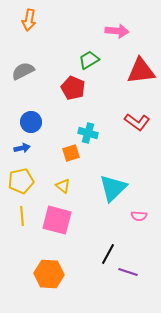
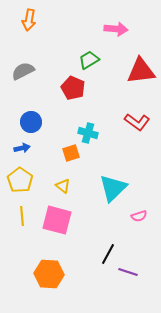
pink arrow: moved 1 px left, 2 px up
yellow pentagon: moved 1 px left, 1 px up; rotated 25 degrees counterclockwise
pink semicircle: rotated 21 degrees counterclockwise
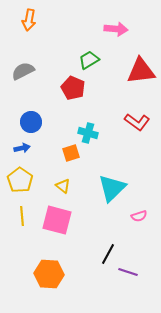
cyan triangle: moved 1 px left
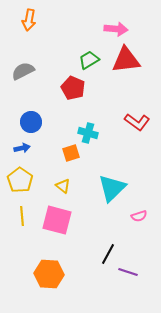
red triangle: moved 15 px left, 11 px up
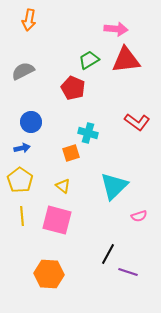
cyan triangle: moved 2 px right, 2 px up
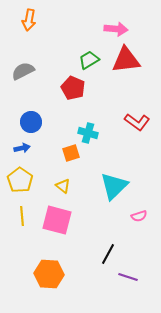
purple line: moved 5 px down
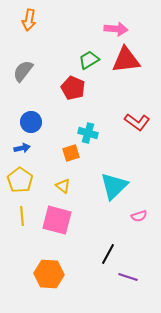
gray semicircle: rotated 25 degrees counterclockwise
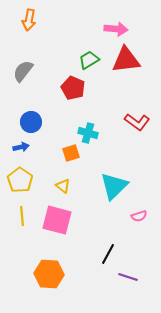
blue arrow: moved 1 px left, 1 px up
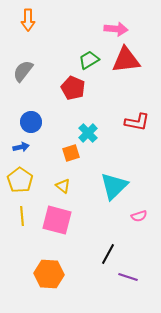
orange arrow: moved 1 px left; rotated 10 degrees counterclockwise
red L-shape: rotated 25 degrees counterclockwise
cyan cross: rotated 30 degrees clockwise
